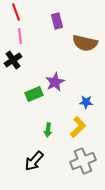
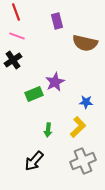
pink line: moved 3 px left; rotated 63 degrees counterclockwise
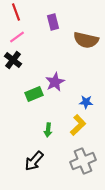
purple rectangle: moved 4 px left, 1 px down
pink line: moved 1 px down; rotated 56 degrees counterclockwise
brown semicircle: moved 1 px right, 3 px up
black cross: rotated 18 degrees counterclockwise
yellow L-shape: moved 2 px up
